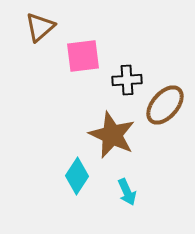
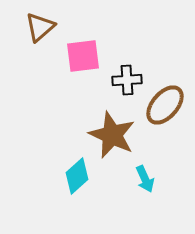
cyan diamond: rotated 15 degrees clockwise
cyan arrow: moved 18 px right, 13 px up
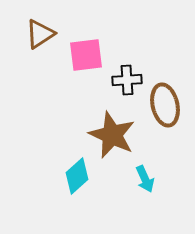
brown triangle: moved 7 px down; rotated 8 degrees clockwise
pink square: moved 3 px right, 1 px up
brown ellipse: rotated 54 degrees counterclockwise
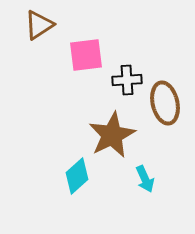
brown triangle: moved 1 px left, 9 px up
brown ellipse: moved 2 px up
brown star: rotated 21 degrees clockwise
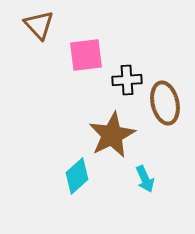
brown triangle: rotated 40 degrees counterclockwise
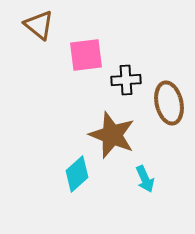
brown triangle: rotated 8 degrees counterclockwise
black cross: moved 1 px left
brown ellipse: moved 4 px right
brown star: rotated 24 degrees counterclockwise
cyan diamond: moved 2 px up
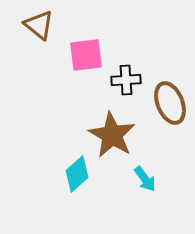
brown ellipse: moved 1 px right; rotated 9 degrees counterclockwise
brown star: rotated 9 degrees clockwise
cyan arrow: rotated 12 degrees counterclockwise
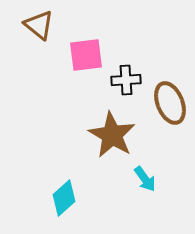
cyan diamond: moved 13 px left, 24 px down
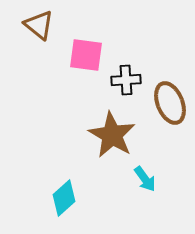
pink square: rotated 15 degrees clockwise
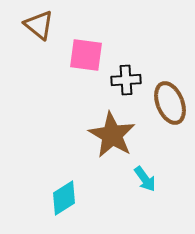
cyan diamond: rotated 9 degrees clockwise
